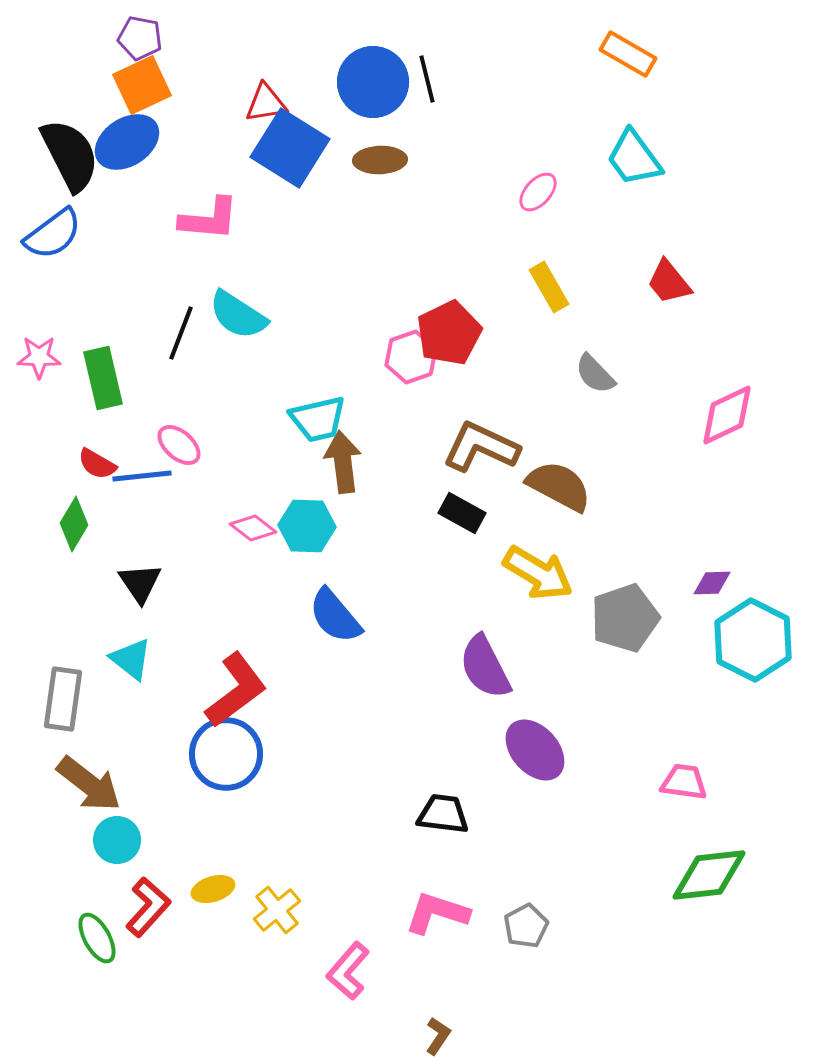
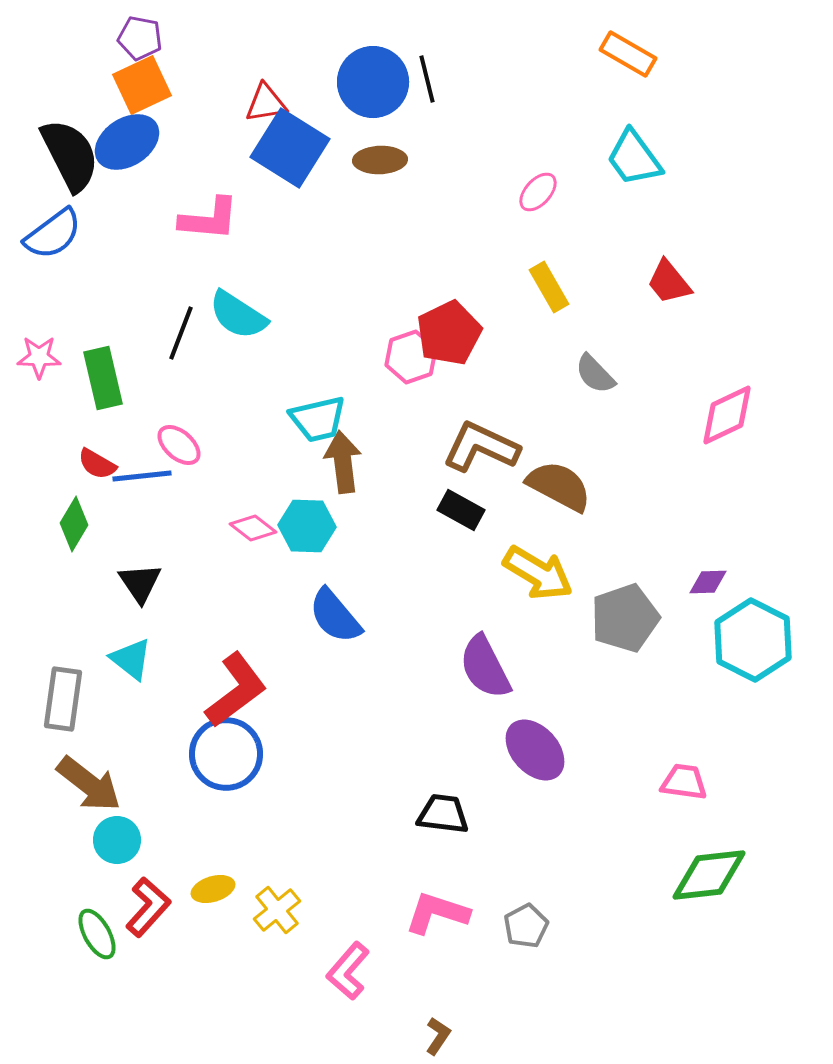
black rectangle at (462, 513): moved 1 px left, 3 px up
purple diamond at (712, 583): moved 4 px left, 1 px up
green ellipse at (97, 938): moved 4 px up
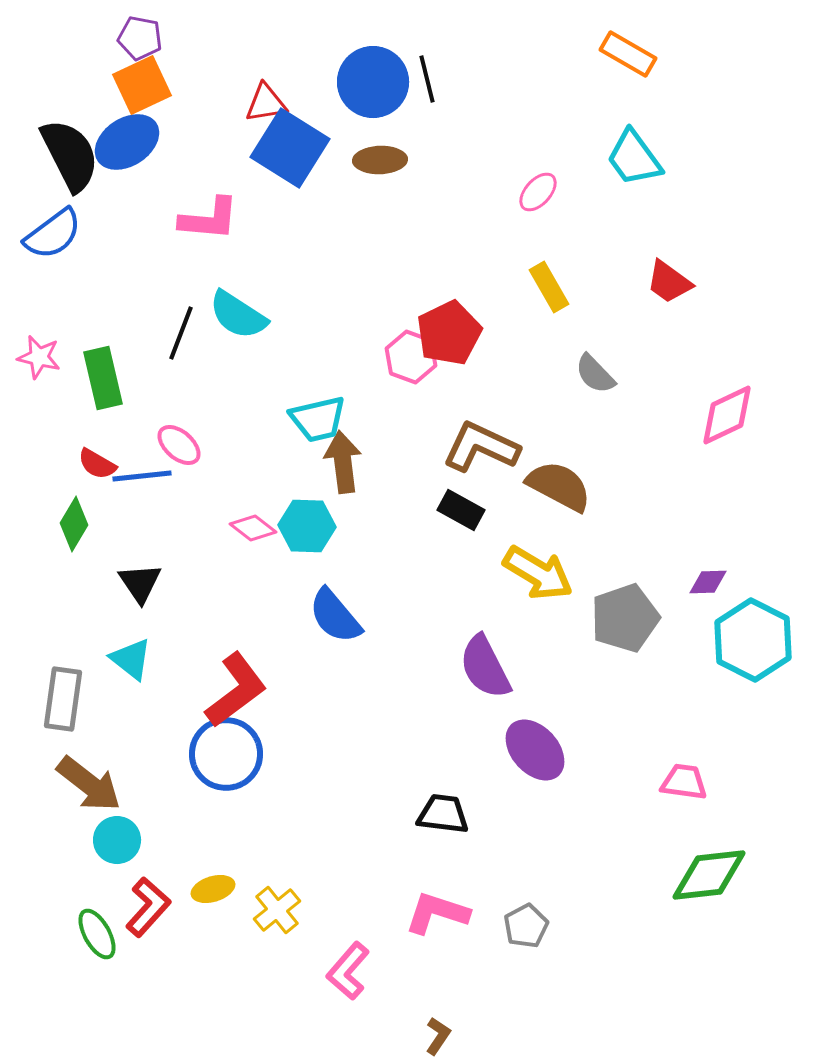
red trapezoid at (669, 282): rotated 15 degrees counterclockwise
pink star at (39, 357): rotated 12 degrees clockwise
pink hexagon at (411, 357): rotated 21 degrees counterclockwise
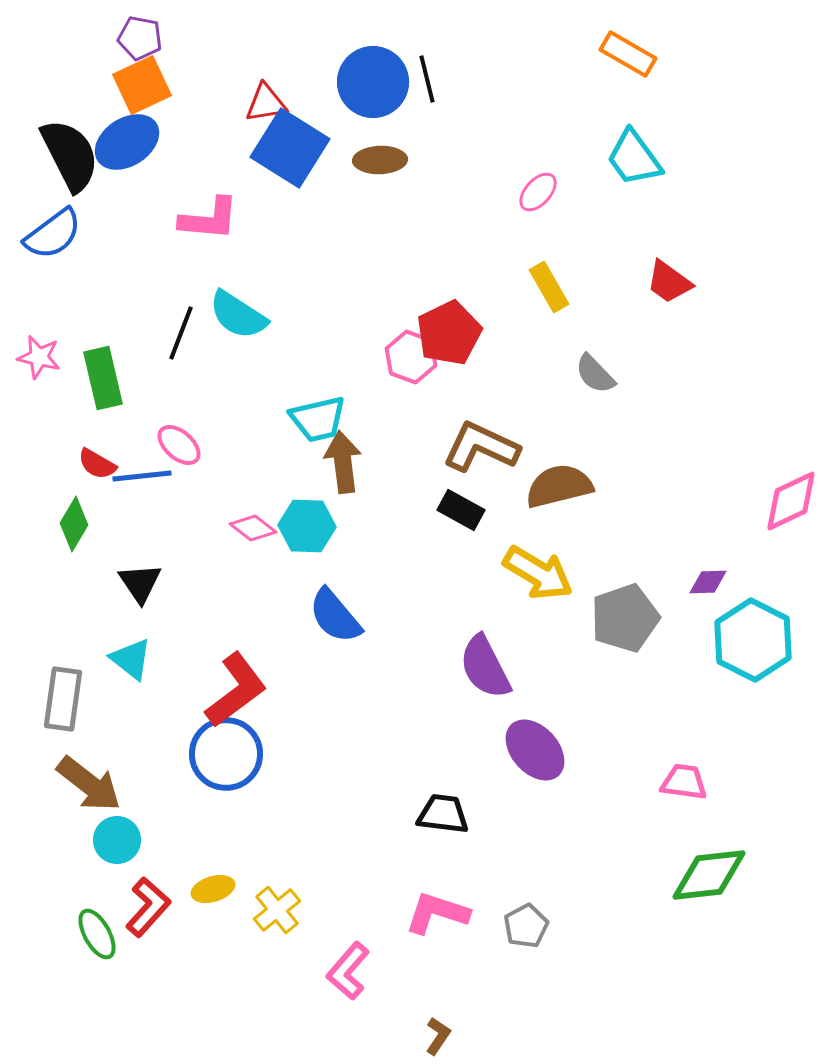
pink diamond at (727, 415): moved 64 px right, 86 px down
brown semicircle at (559, 486): rotated 42 degrees counterclockwise
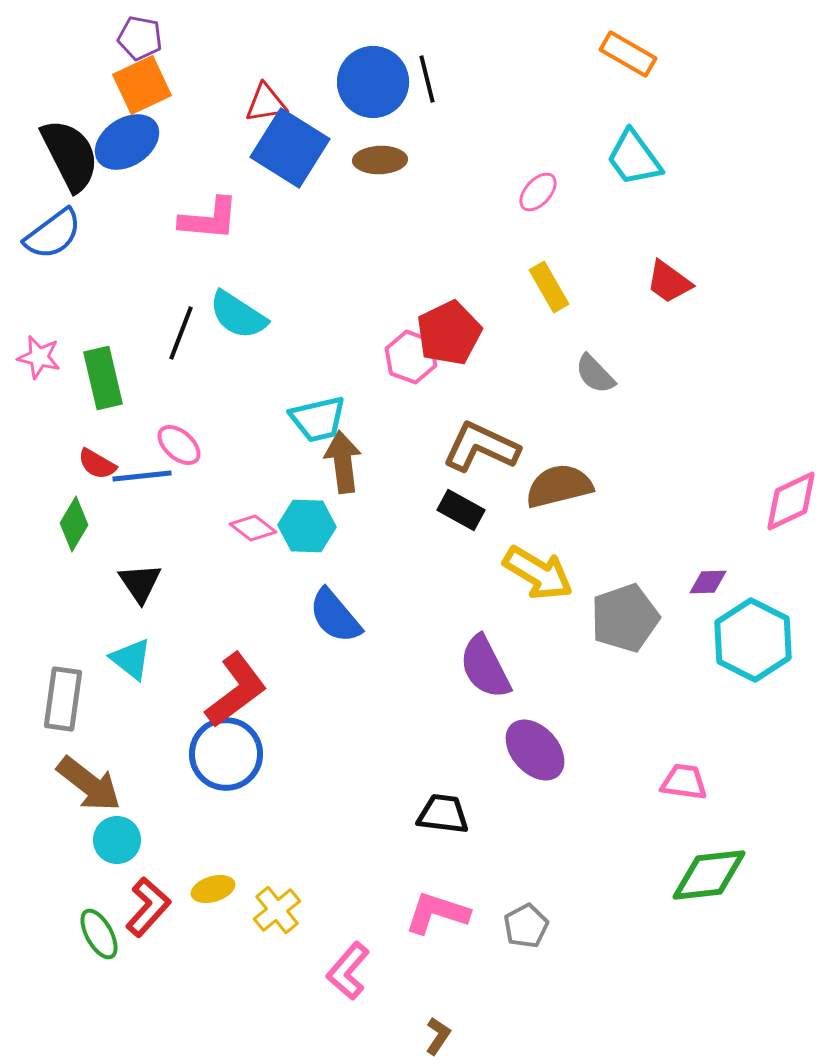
green ellipse at (97, 934): moved 2 px right
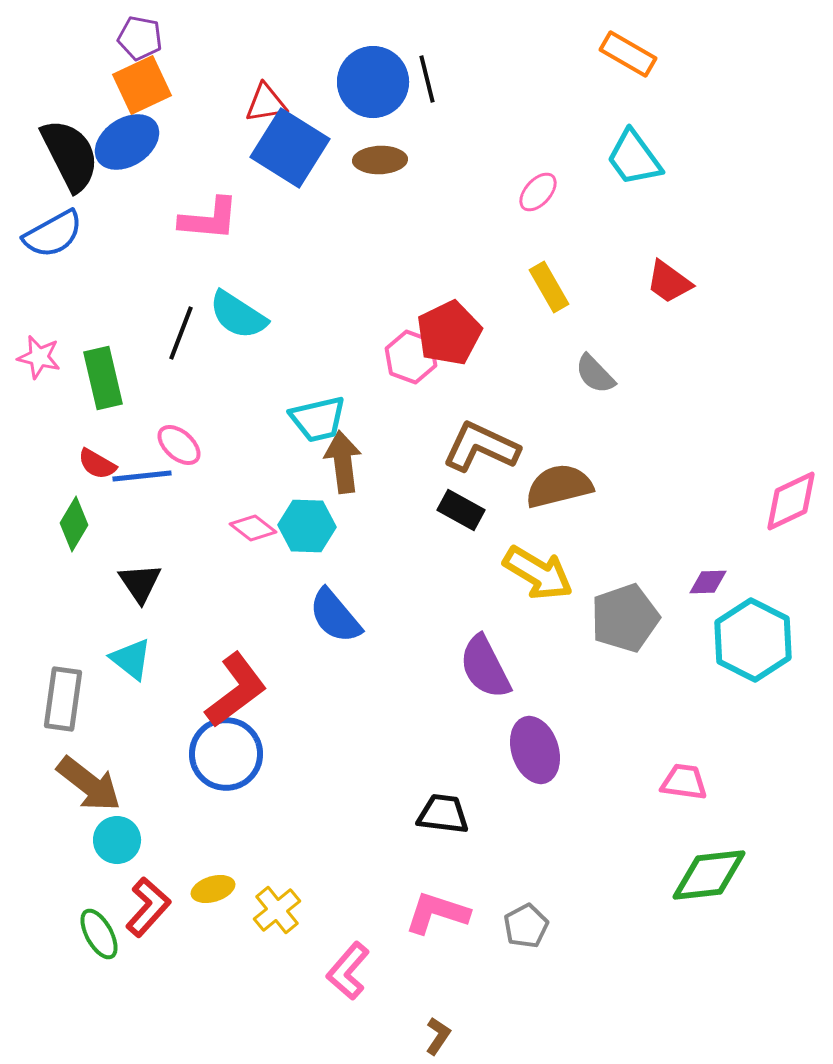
blue semicircle at (53, 234): rotated 8 degrees clockwise
purple ellipse at (535, 750): rotated 24 degrees clockwise
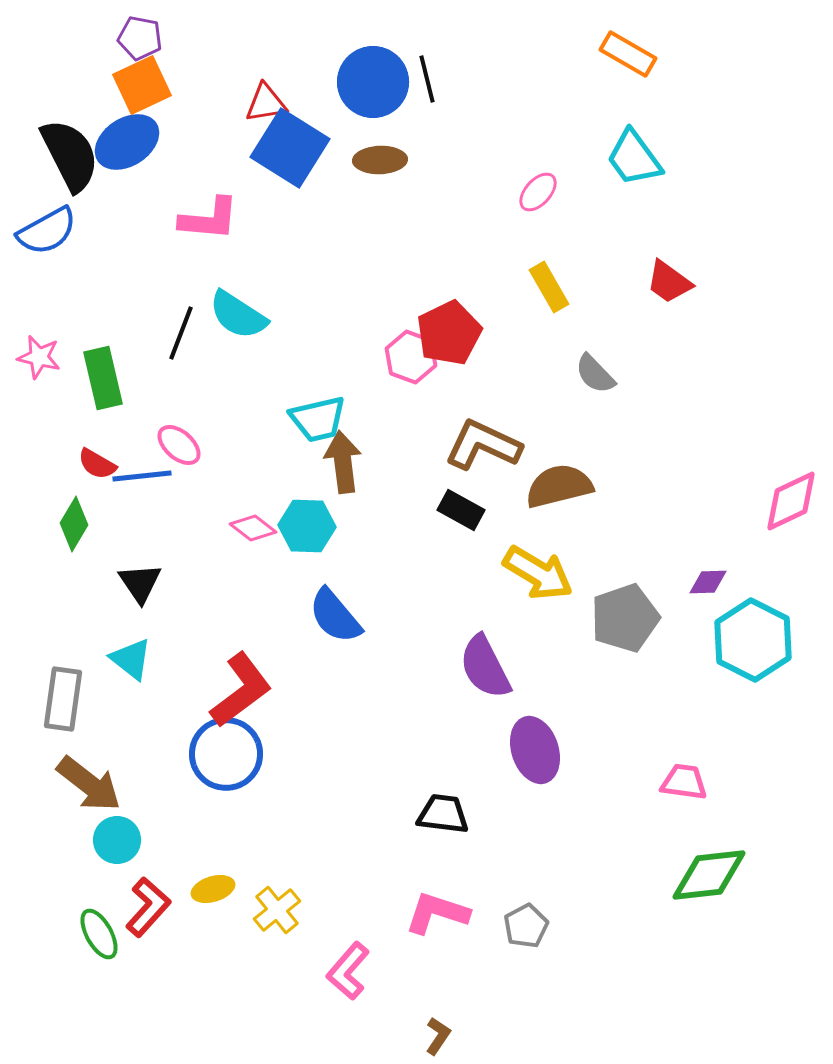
blue semicircle at (53, 234): moved 6 px left, 3 px up
brown L-shape at (481, 447): moved 2 px right, 2 px up
red L-shape at (236, 690): moved 5 px right
